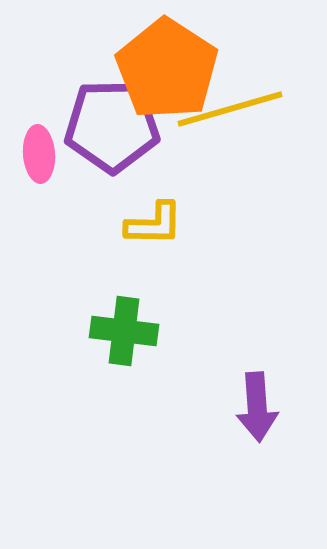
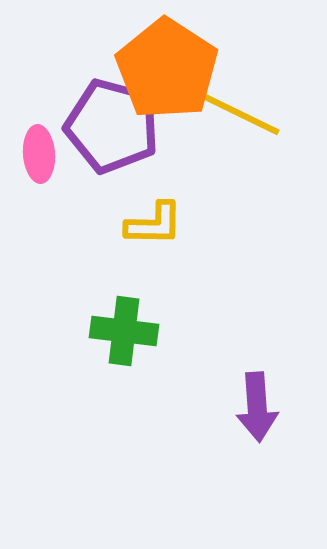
yellow line: rotated 42 degrees clockwise
purple pentagon: rotated 16 degrees clockwise
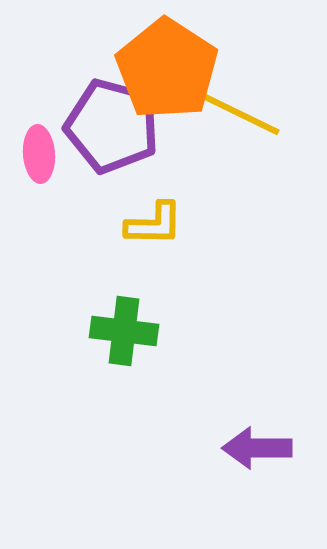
purple arrow: moved 41 px down; rotated 94 degrees clockwise
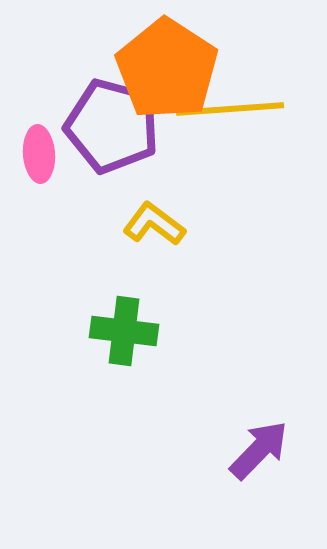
yellow line: rotated 30 degrees counterclockwise
yellow L-shape: rotated 144 degrees counterclockwise
purple arrow: moved 2 px right, 2 px down; rotated 134 degrees clockwise
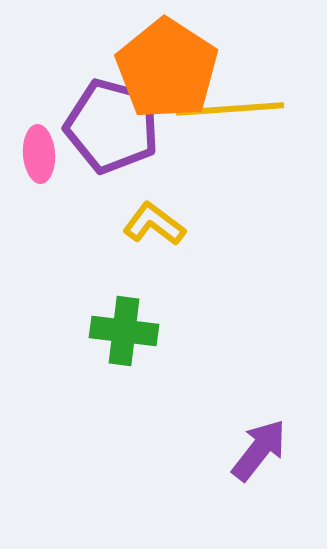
purple arrow: rotated 6 degrees counterclockwise
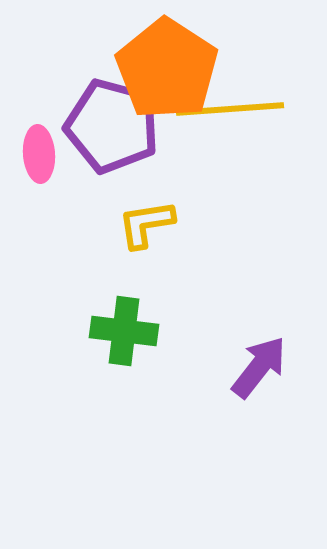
yellow L-shape: moved 8 px left; rotated 46 degrees counterclockwise
purple arrow: moved 83 px up
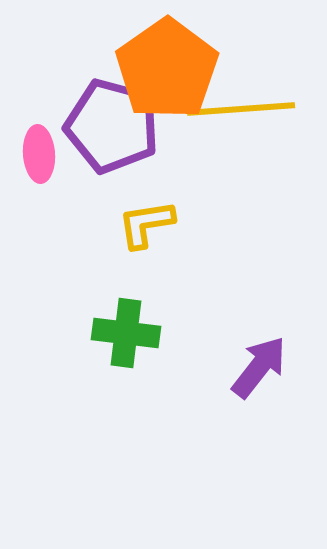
orange pentagon: rotated 4 degrees clockwise
yellow line: moved 11 px right
green cross: moved 2 px right, 2 px down
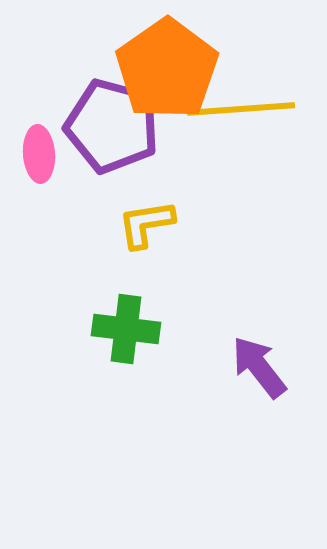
green cross: moved 4 px up
purple arrow: rotated 76 degrees counterclockwise
